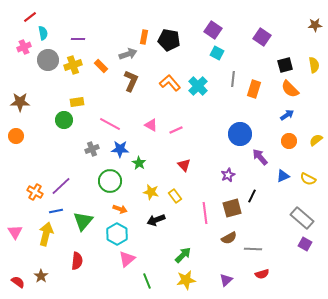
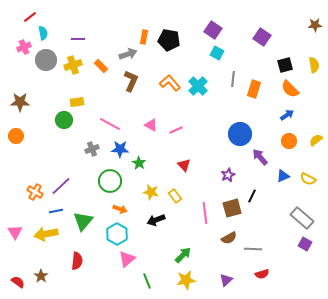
gray circle at (48, 60): moved 2 px left
yellow arrow at (46, 234): rotated 115 degrees counterclockwise
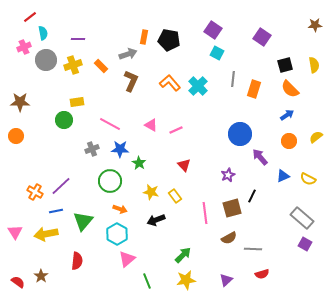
yellow semicircle at (316, 140): moved 3 px up
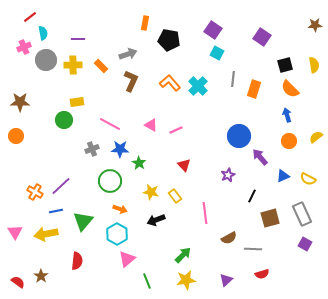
orange rectangle at (144, 37): moved 1 px right, 14 px up
yellow cross at (73, 65): rotated 18 degrees clockwise
blue arrow at (287, 115): rotated 72 degrees counterclockwise
blue circle at (240, 134): moved 1 px left, 2 px down
brown square at (232, 208): moved 38 px right, 10 px down
gray rectangle at (302, 218): moved 4 px up; rotated 25 degrees clockwise
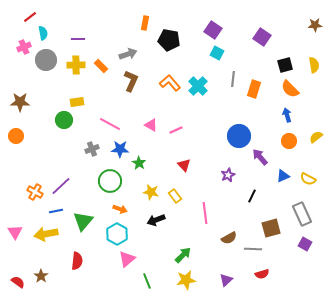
yellow cross at (73, 65): moved 3 px right
brown square at (270, 218): moved 1 px right, 10 px down
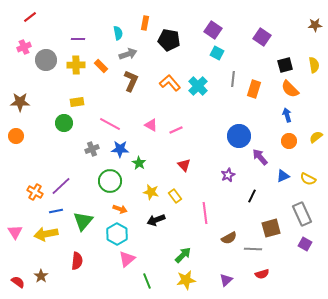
cyan semicircle at (43, 33): moved 75 px right
green circle at (64, 120): moved 3 px down
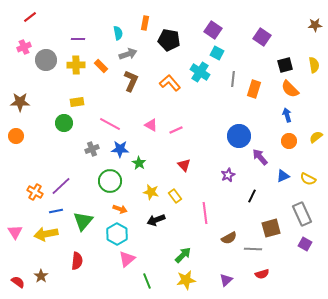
cyan cross at (198, 86): moved 2 px right, 14 px up; rotated 12 degrees counterclockwise
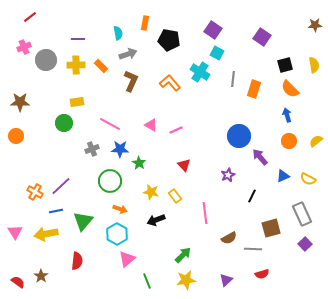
yellow semicircle at (316, 137): moved 4 px down
purple square at (305, 244): rotated 16 degrees clockwise
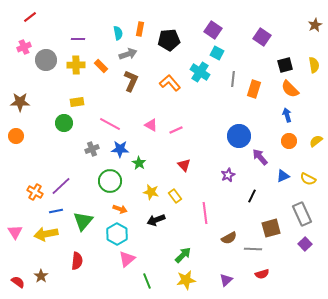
orange rectangle at (145, 23): moved 5 px left, 6 px down
brown star at (315, 25): rotated 24 degrees counterclockwise
black pentagon at (169, 40): rotated 15 degrees counterclockwise
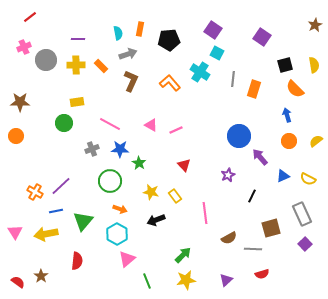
orange semicircle at (290, 89): moved 5 px right
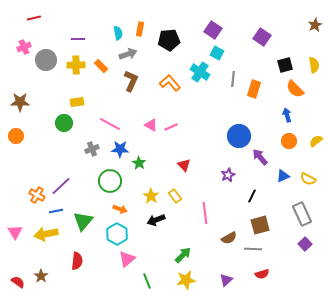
red line at (30, 17): moved 4 px right, 1 px down; rotated 24 degrees clockwise
pink line at (176, 130): moved 5 px left, 3 px up
orange cross at (35, 192): moved 2 px right, 3 px down
yellow star at (151, 192): moved 4 px down; rotated 21 degrees clockwise
brown square at (271, 228): moved 11 px left, 3 px up
